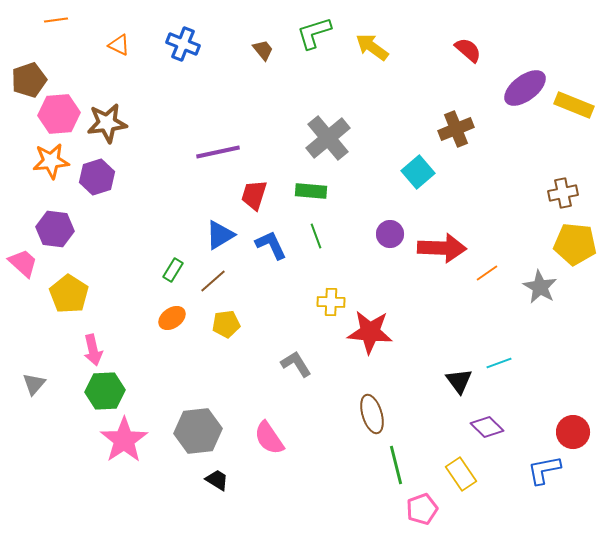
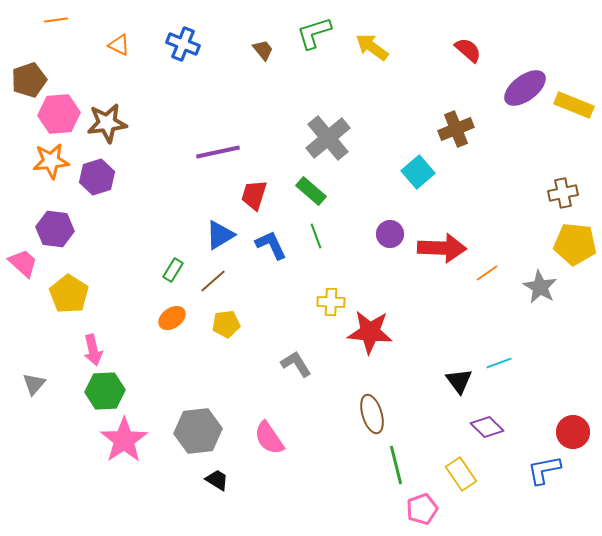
green rectangle at (311, 191): rotated 36 degrees clockwise
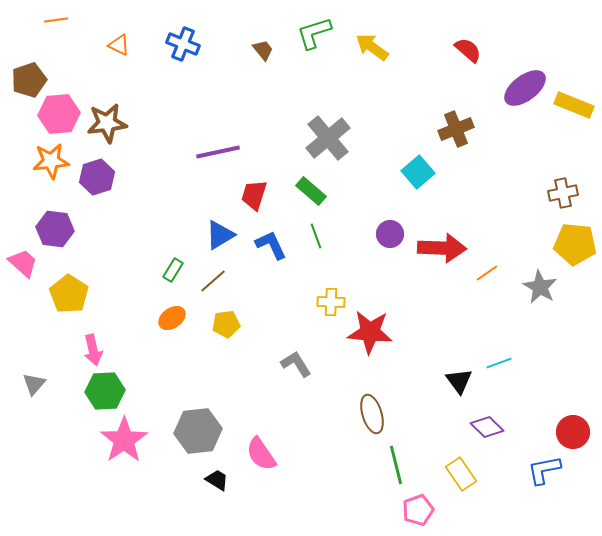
pink semicircle at (269, 438): moved 8 px left, 16 px down
pink pentagon at (422, 509): moved 4 px left, 1 px down
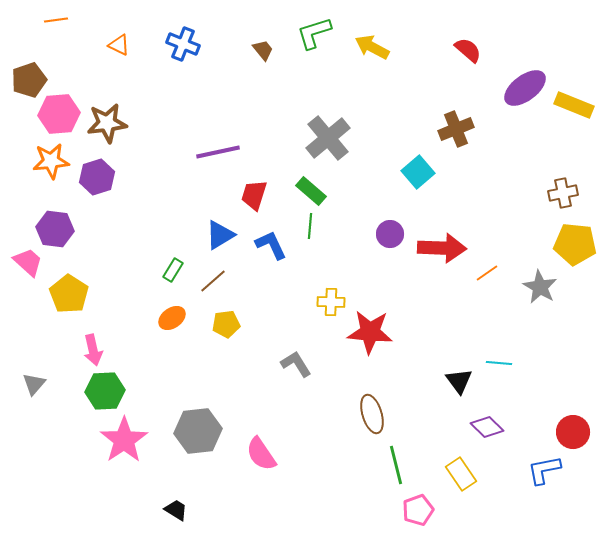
yellow arrow at (372, 47): rotated 8 degrees counterclockwise
green line at (316, 236): moved 6 px left, 10 px up; rotated 25 degrees clockwise
pink trapezoid at (23, 263): moved 5 px right, 1 px up
cyan line at (499, 363): rotated 25 degrees clockwise
black trapezoid at (217, 480): moved 41 px left, 30 px down
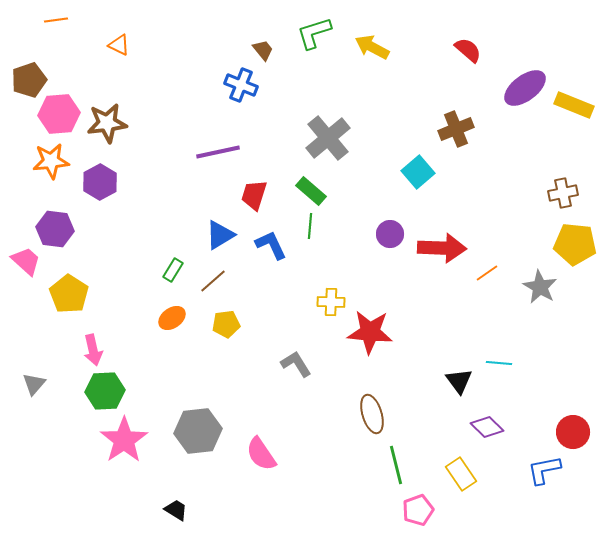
blue cross at (183, 44): moved 58 px right, 41 px down
purple hexagon at (97, 177): moved 3 px right, 5 px down; rotated 12 degrees counterclockwise
pink trapezoid at (28, 262): moved 2 px left, 1 px up
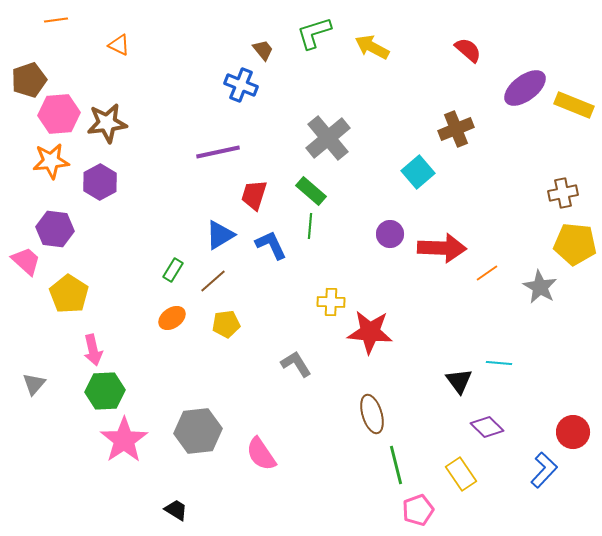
blue L-shape at (544, 470): rotated 144 degrees clockwise
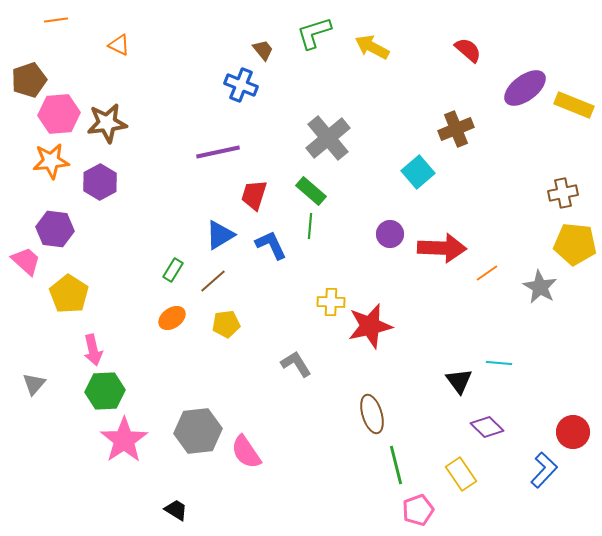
red star at (370, 332): moved 6 px up; rotated 18 degrees counterclockwise
pink semicircle at (261, 454): moved 15 px left, 2 px up
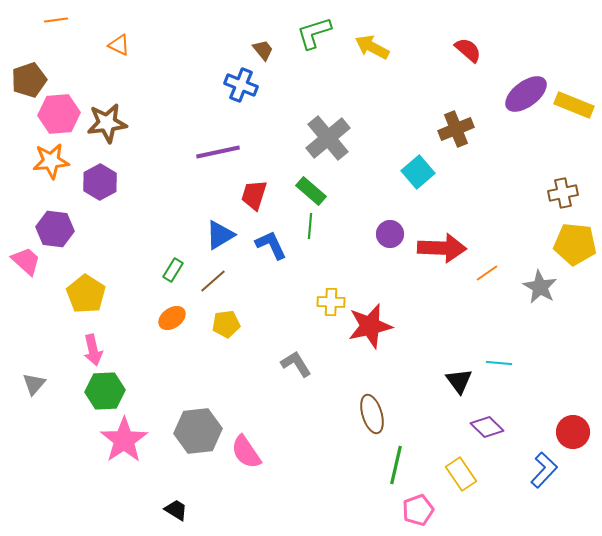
purple ellipse at (525, 88): moved 1 px right, 6 px down
yellow pentagon at (69, 294): moved 17 px right
green line at (396, 465): rotated 27 degrees clockwise
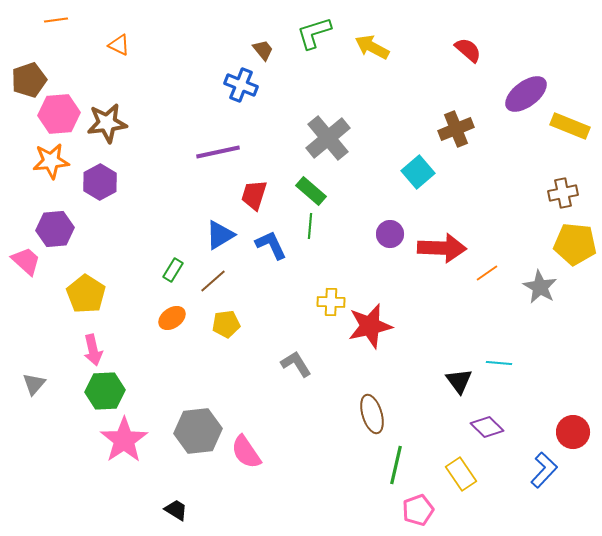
yellow rectangle at (574, 105): moved 4 px left, 21 px down
purple hexagon at (55, 229): rotated 12 degrees counterclockwise
